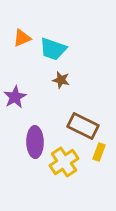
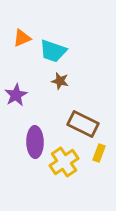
cyan trapezoid: moved 2 px down
brown star: moved 1 px left, 1 px down
purple star: moved 1 px right, 2 px up
brown rectangle: moved 2 px up
yellow rectangle: moved 1 px down
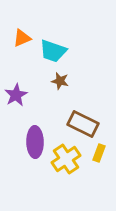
yellow cross: moved 2 px right, 3 px up
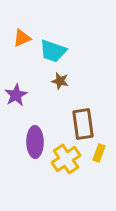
brown rectangle: rotated 56 degrees clockwise
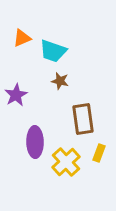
brown rectangle: moved 5 px up
yellow cross: moved 3 px down; rotated 8 degrees counterclockwise
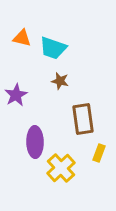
orange triangle: rotated 36 degrees clockwise
cyan trapezoid: moved 3 px up
yellow cross: moved 5 px left, 6 px down
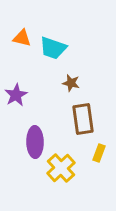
brown star: moved 11 px right, 2 px down
